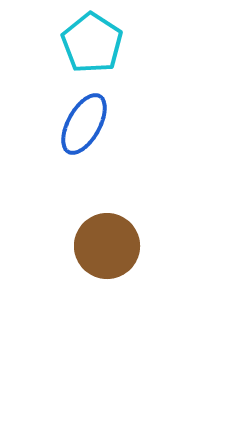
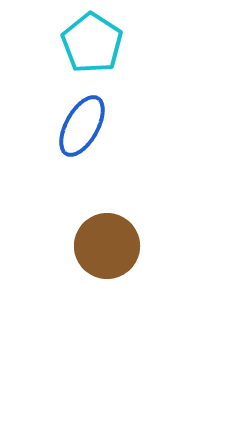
blue ellipse: moved 2 px left, 2 px down
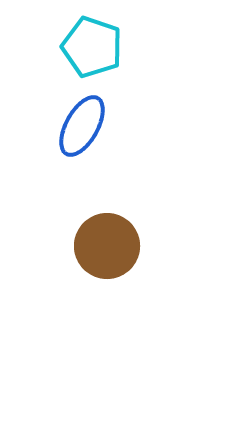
cyan pentagon: moved 4 px down; rotated 14 degrees counterclockwise
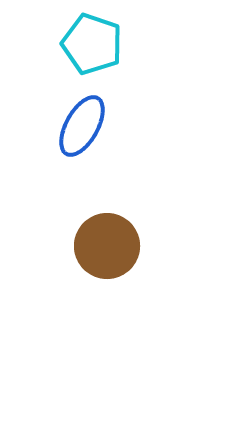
cyan pentagon: moved 3 px up
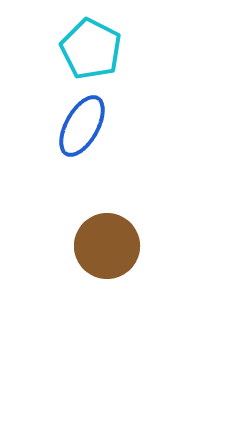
cyan pentagon: moved 1 px left, 5 px down; rotated 8 degrees clockwise
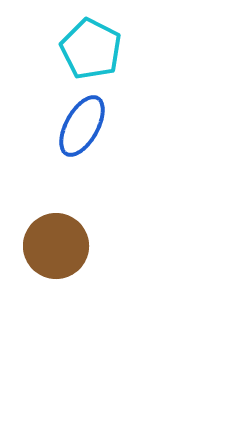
brown circle: moved 51 px left
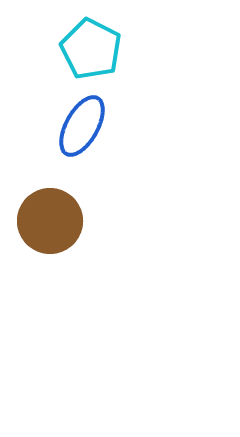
brown circle: moved 6 px left, 25 px up
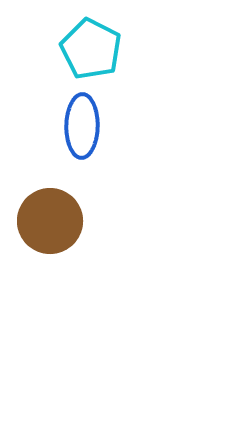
blue ellipse: rotated 28 degrees counterclockwise
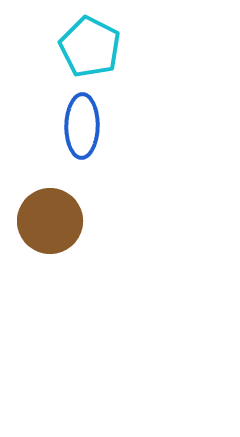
cyan pentagon: moved 1 px left, 2 px up
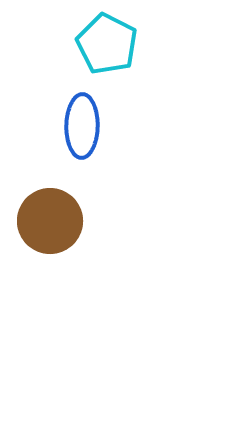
cyan pentagon: moved 17 px right, 3 px up
